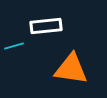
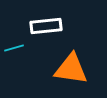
cyan line: moved 2 px down
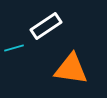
white rectangle: rotated 28 degrees counterclockwise
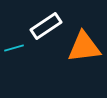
orange triangle: moved 13 px right, 22 px up; rotated 15 degrees counterclockwise
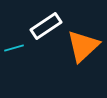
orange triangle: moved 1 px left, 1 px up; rotated 36 degrees counterclockwise
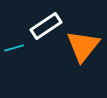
orange triangle: rotated 9 degrees counterclockwise
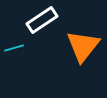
white rectangle: moved 4 px left, 6 px up
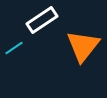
cyan line: rotated 18 degrees counterclockwise
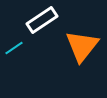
orange triangle: moved 1 px left
